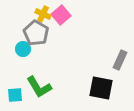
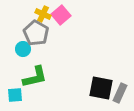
gray rectangle: moved 33 px down
green L-shape: moved 4 px left, 10 px up; rotated 72 degrees counterclockwise
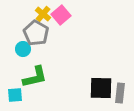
yellow cross: rotated 14 degrees clockwise
black square: rotated 10 degrees counterclockwise
gray rectangle: rotated 18 degrees counterclockwise
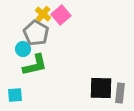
green L-shape: moved 12 px up
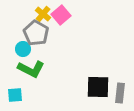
green L-shape: moved 4 px left, 4 px down; rotated 40 degrees clockwise
black square: moved 3 px left, 1 px up
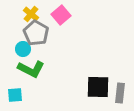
yellow cross: moved 12 px left
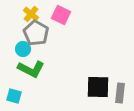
pink square: rotated 24 degrees counterclockwise
cyan square: moved 1 px left, 1 px down; rotated 21 degrees clockwise
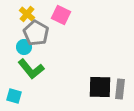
yellow cross: moved 4 px left
cyan circle: moved 1 px right, 2 px up
green L-shape: rotated 24 degrees clockwise
black square: moved 2 px right
gray rectangle: moved 4 px up
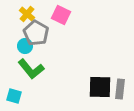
cyan circle: moved 1 px right, 1 px up
